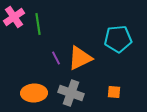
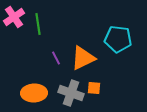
cyan pentagon: rotated 12 degrees clockwise
orange triangle: moved 3 px right
orange square: moved 20 px left, 4 px up
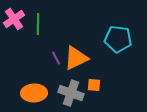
pink cross: moved 2 px down
green line: rotated 10 degrees clockwise
orange triangle: moved 7 px left
orange square: moved 3 px up
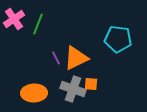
green line: rotated 20 degrees clockwise
orange square: moved 3 px left, 1 px up
gray cross: moved 2 px right, 4 px up
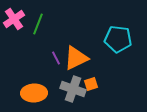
orange square: rotated 24 degrees counterclockwise
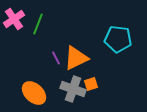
orange ellipse: rotated 45 degrees clockwise
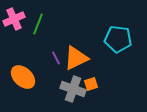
pink cross: rotated 10 degrees clockwise
orange ellipse: moved 11 px left, 16 px up
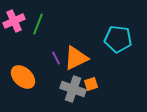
pink cross: moved 2 px down
